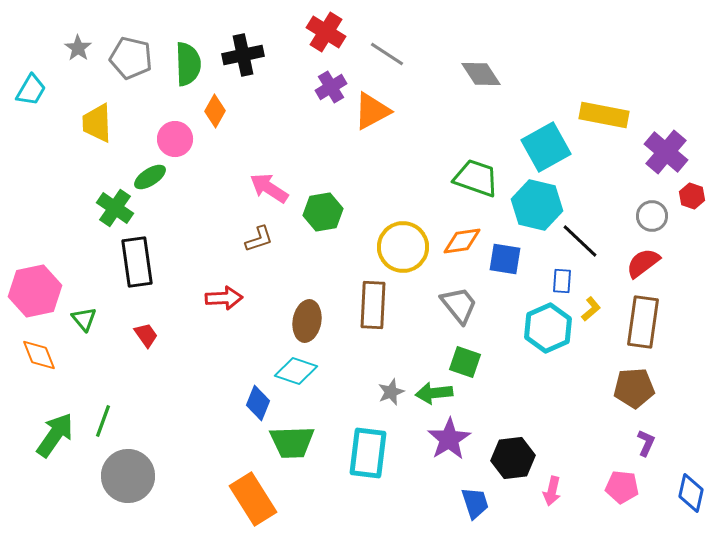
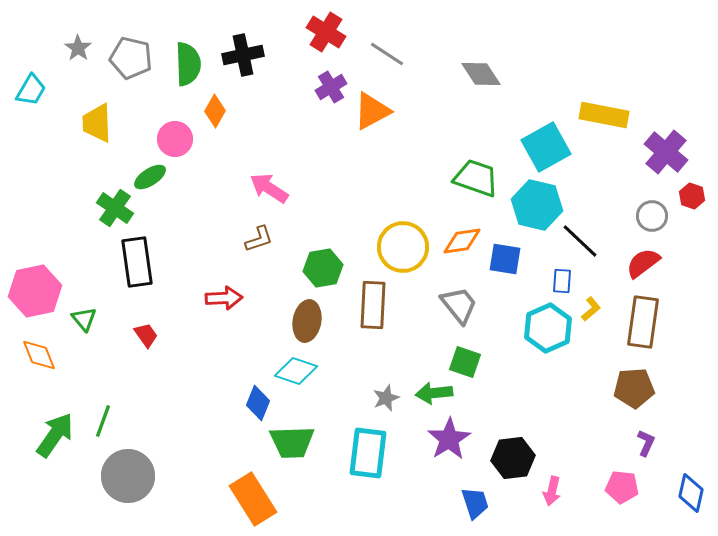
green hexagon at (323, 212): moved 56 px down
gray star at (391, 392): moved 5 px left, 6 px down
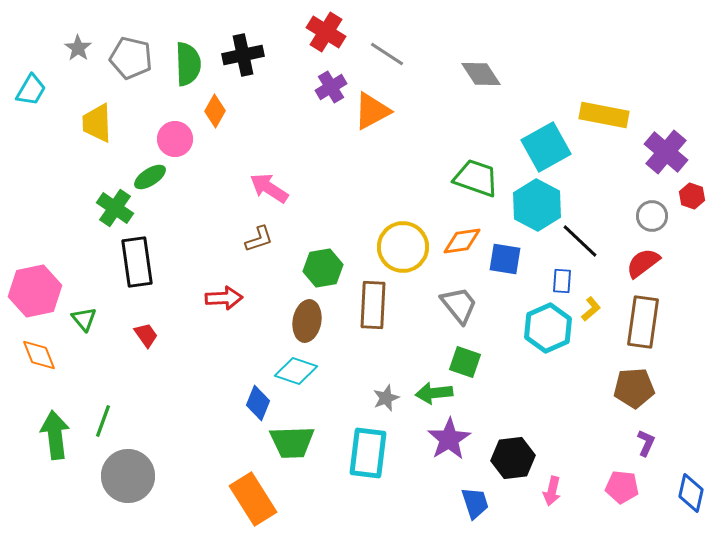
cyan hexagon at (537, 205): rotated 15 degrees clockwise
green arrow at (55, 435): rotated 42 degrees counterclockwise
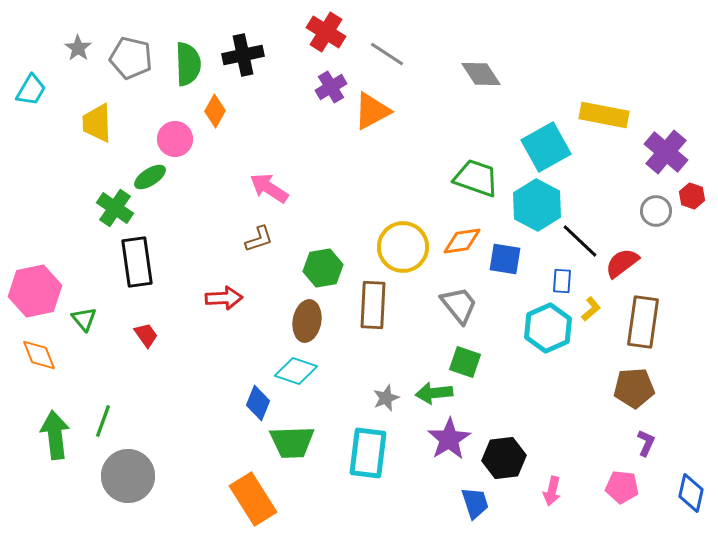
gray circle at (652, 216): moved 4 px right, 5 px up
red semicircle at (643, 263): moved 21 px left
black hexagon at (513, 458): moved 9 px left
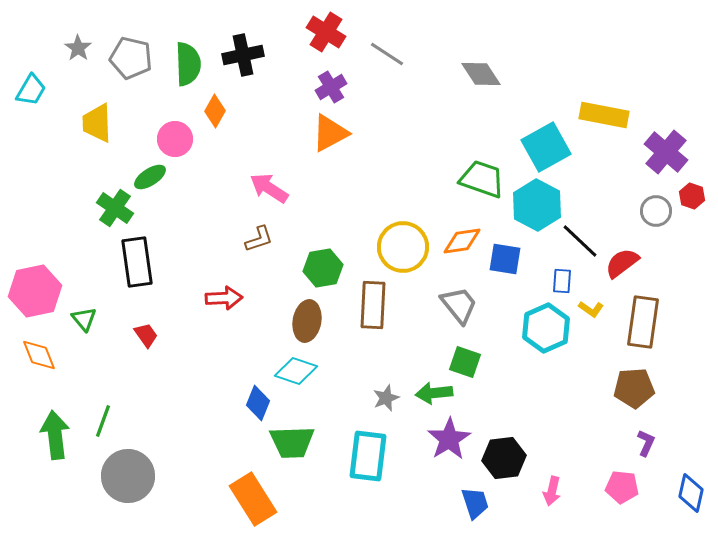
orange triangle at (372, 111): moved 42 px left, 22 px down
green trapezoid at (476, 178): moved 6 px right, 1 px down
yellow L-shape at (591, 309): rotated 75 degrees clockwise
cyan hexagon at (548, 328): moved 2 px left
cyan rectangle at (368, 453): moved 3 px down
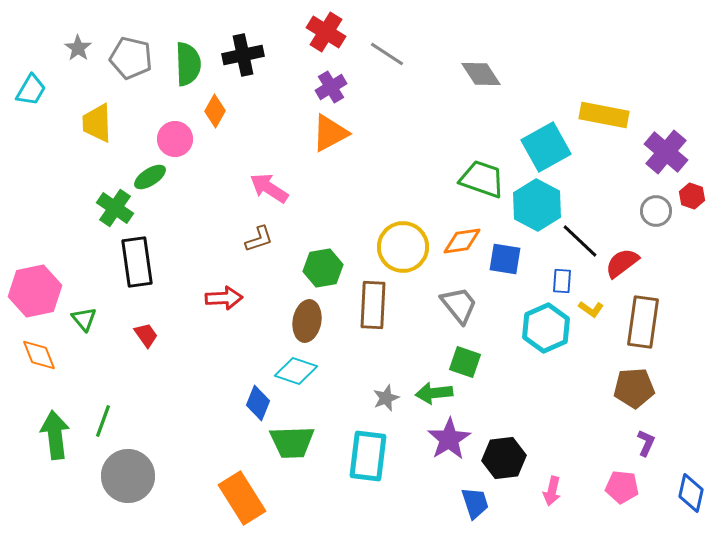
orange rectangle at (253, 499): moved 11 px left, 1 px up
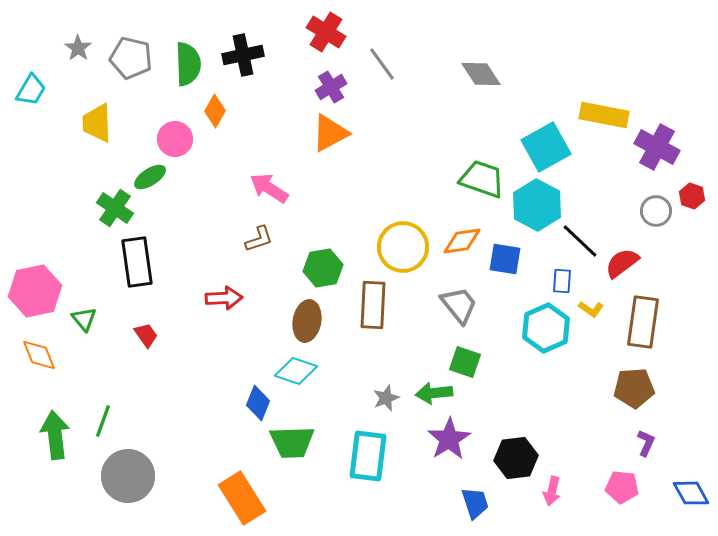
gray line at (387, 54): moved 5 px left, 10 px down; rotated 21 degrees clockwise
purple cross at (666, 152): moved 9 px left, 5 px up; rotated 12 degrees counterclockwise
black hexagon at (504, 458): moved 12 px right
blue diamond at (691, 493): rotated 42 degrees counterclockwise
